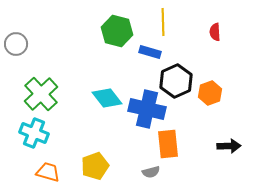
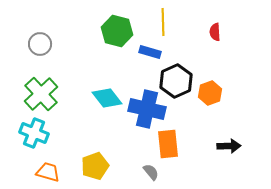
gray circle: moved 24 px right
gray semicircle: rotated 114 degrees counterclockwise
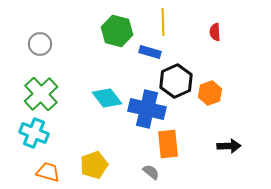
yellow pentagon: moved 1 px left, 1 px up
gray semicircle: rotated 12 degrees counterclockwise
